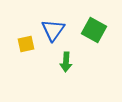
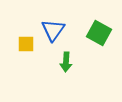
green square: moved 5 px right, 3 px down
yellow square: rotated 12 degrees clockwise
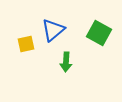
blue triangle: rotated 15 degrees clockwise
yellow square: rotated 12 degrees counterclockwise
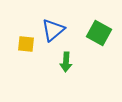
yellow square: rotated 18 degrees clockwise
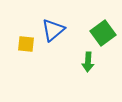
green square: moved 4 px right; rotated 25 degrees clockwise
green arrow: moved 22 px right
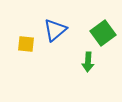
blue triangle: moved 2 px right
